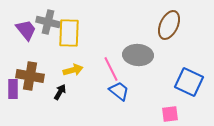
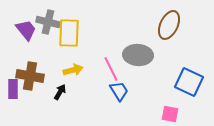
blue trapezoid: rotated 20 degrees clockwise
pink square: rotated 18 degrees clockwise
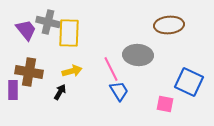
brown ellipse: rotated 60 degrees clockwise
yellow arrow: moved 1 px left, 1 px down
brown cross: moved 1 px left, 4 px up
purple rectangle: moved 1 px down
pink square: moved 5 px left, 10 px up
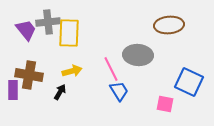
gray cross: rotated 20 degrees counterclockwise
brown cross: moved 3 px down
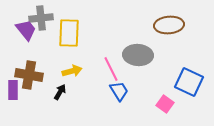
gray cross: moved 7 px left, 4 px up
pink square: rotated 24 degrees clockwise
